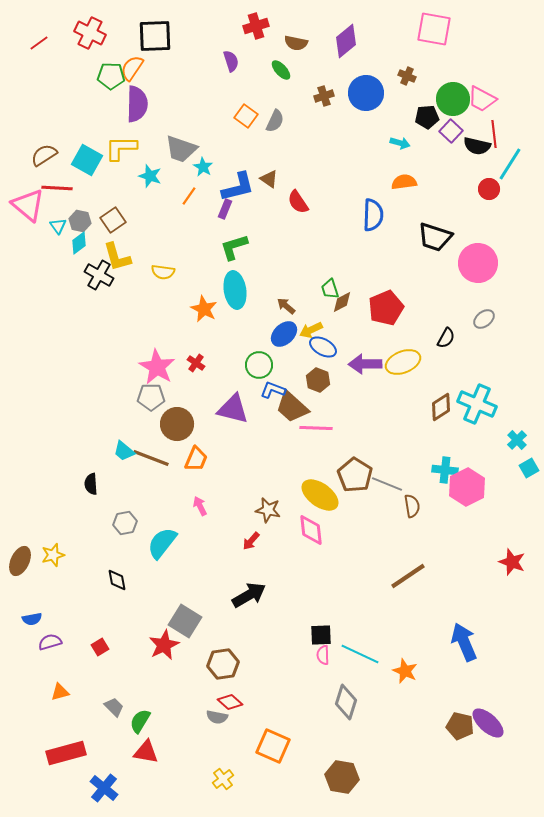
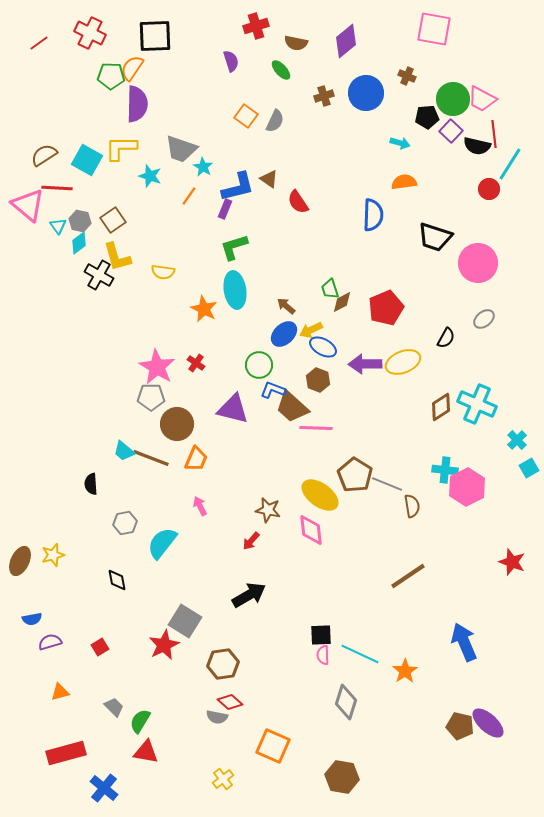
orange star at (405, 671): rotated 15 degrees clockwise
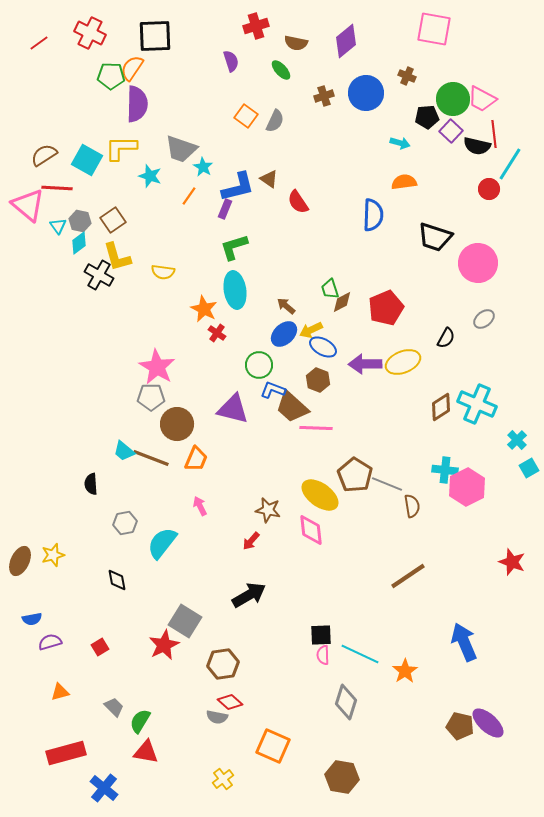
red cross at (196, 363): moved 21 px right, 30 px up
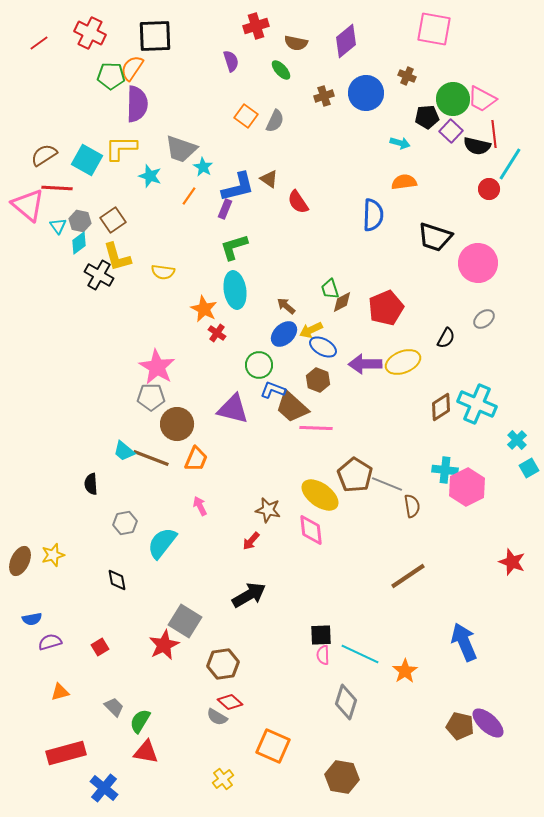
gray semicircle at (217, 717): rotated 20 degrees clockwise
